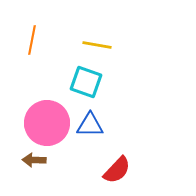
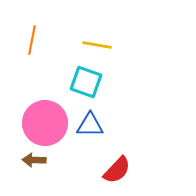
pink circle: moved 2 px left
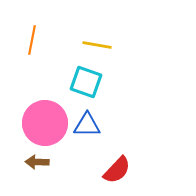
blue triangle: moved 3 px left
brown arrow: moved 3 px right, 2 px down
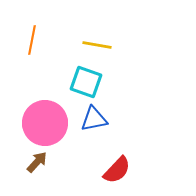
blue triangle: moved 7 px right, 6 px up; rotated 12 degrees counterclockwise
brown arrow: rotated 130 degrees clockwise
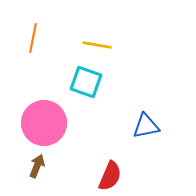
orange line: moved 1 px right, 2 px up
blue triangle: moved 52 px right, 7 px down
pink circle: moved 1 px left
brown arrow: moved 4 px down; rotated 20 degrees counterclockwise
red semicircle: moved 7 px left, 6 px down; rotated 20 degrees counterclockwise
